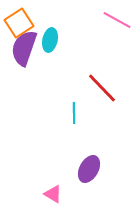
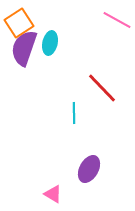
cyan ellipse: moved 3 px down
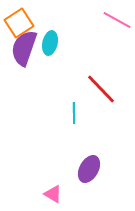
red line: moved 1 px left, 1 px down
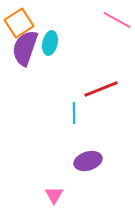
purple semicircle: moved 1 px right
red line: rotated 68 degrees counterclockwise
purple ellipse: moved 1 px left, 8 px up; rotated 44 degrees clockwise
pink triangle: moved 1 px right, 1 px down; rotated 30 degrees clockwise
